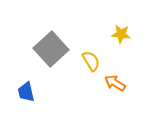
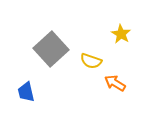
yellow star: rotated 24 degrees clockwise
yellow semicircle: rotated 140 degrees clockwise
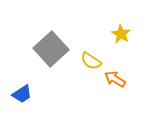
yellow semicircle: rotated 15 degrees clockwise
orange arrow: moved 4 px up
blue trapezoid: moved 4 px left, 2 px down; rotated 110 degrees counterclockwise
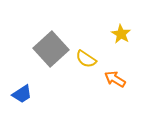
yellow semicircle: moved 5 px left, 2 px up
